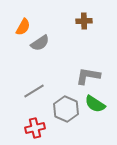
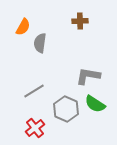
brown cross: moved 4 px left
gray semicircle: rotated 132 degrees clockwise
red cross: rotated 24 degrees counterclockwise
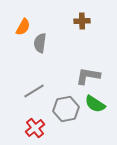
brown cross: moved 2 px right
gray hexagon: rotated 25 degrees clockwise
